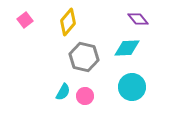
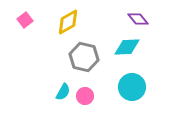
yellow diamond: rotated 20 degrees clockwise
cyan diamond: moved 1 px up
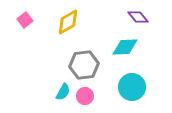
purple diamond: moved 2 px up
cyan diamond: moved 2 px left
gray hexagon: moved 8 px down; rotated 20 degrees counterclockwise
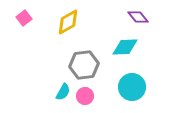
pink square: moved 1 px left, 2 px up
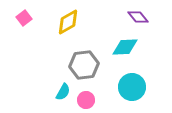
pink circle: moved 1 px right, 4 px down
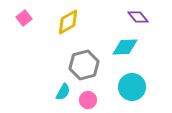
gray hexagon: rotated 8 degrees counterclockwise
pink circle: moved 2 px right
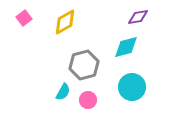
purple diamond: rotated 60 degrees counterclockwise
yellow diamond: moved 3 px left
cyan diamond: moved 1 px right; rotated 12 degrees counterclockwise
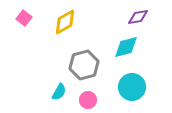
pink square: rotated 14 degrees counterclockwise
cyan semicircle: moved 4 px left
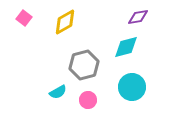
cyan semicircle: moved 1 px left; rotated 30 degrees clockwise
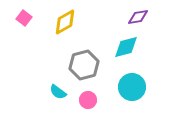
cyan semicircle: rotated 66 degrees clockwise
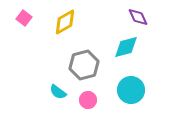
purple diamond: rotated 75 degrees clockwise
cyan circle: moved 1 px left, 3 px down
